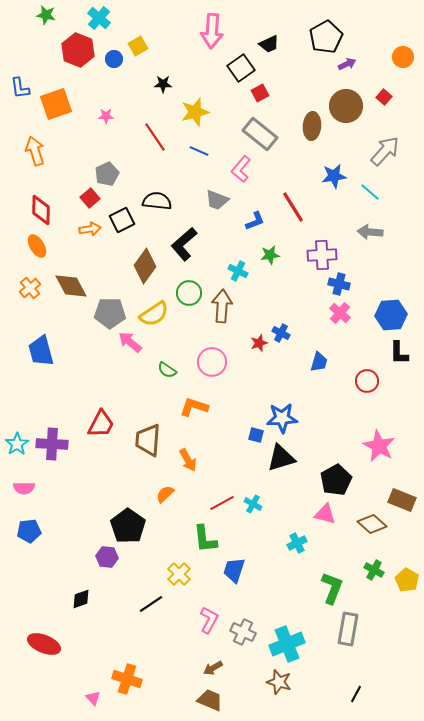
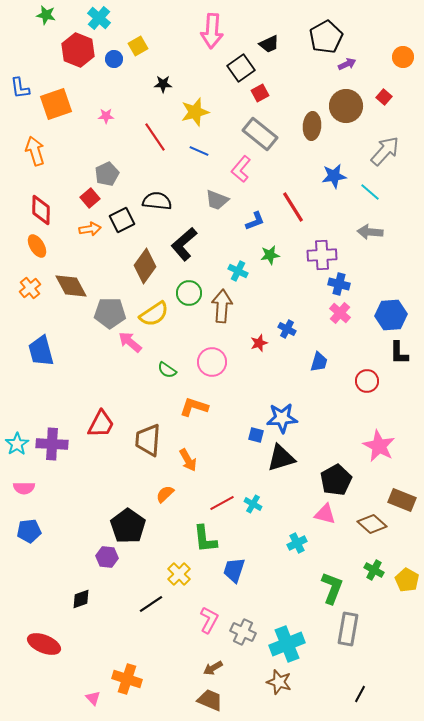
blue cross at (281, 333): moved 6 px right, 4 px up
black line at (356, 694): moved 4 px right
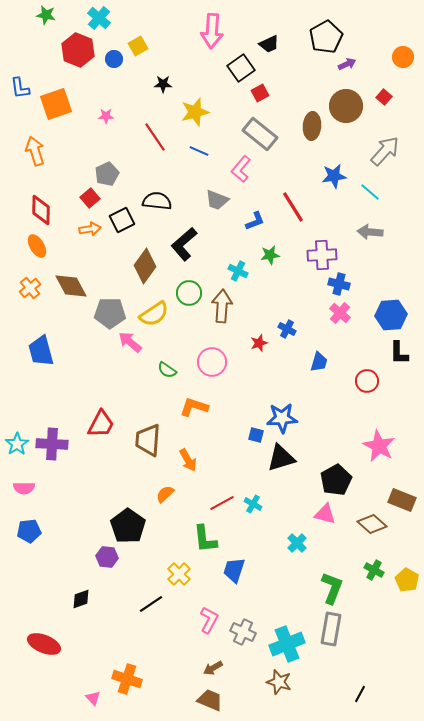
cyan cross at (297, 543): rotated 18 degrees counterclockwise
gray rectangle at (348, 629): moved 17 px left
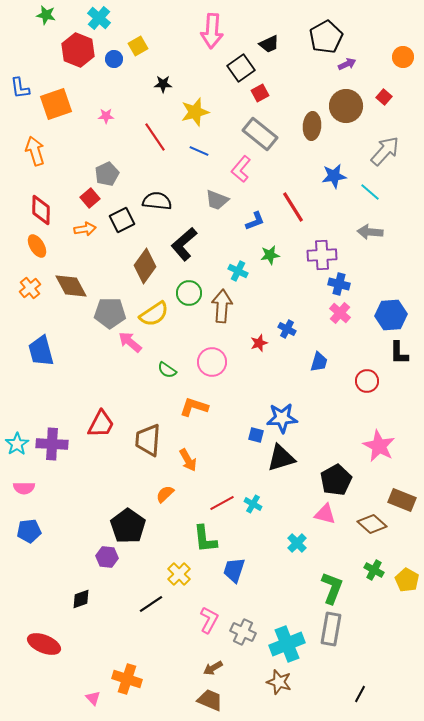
orange arrow at (90, 229): moved 5 px left
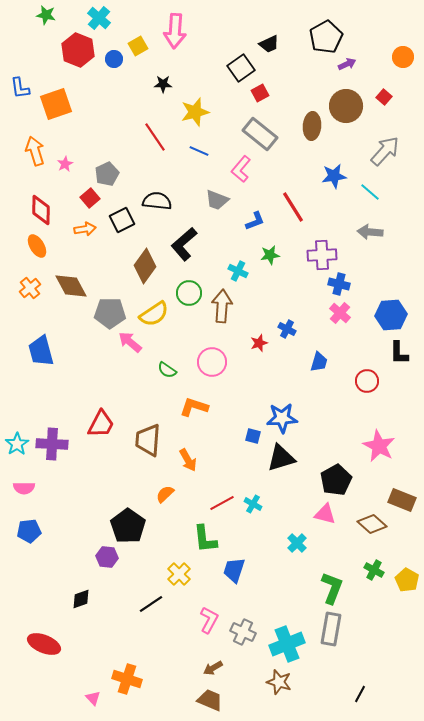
pink arrow at (212, 31): moved 37 px left
pink star at (106, 116): moved 41 px left, 48 px down; rotated 28 degrees counterclockwise
blue square at (256, 435): moved 3 px left, 1 px down
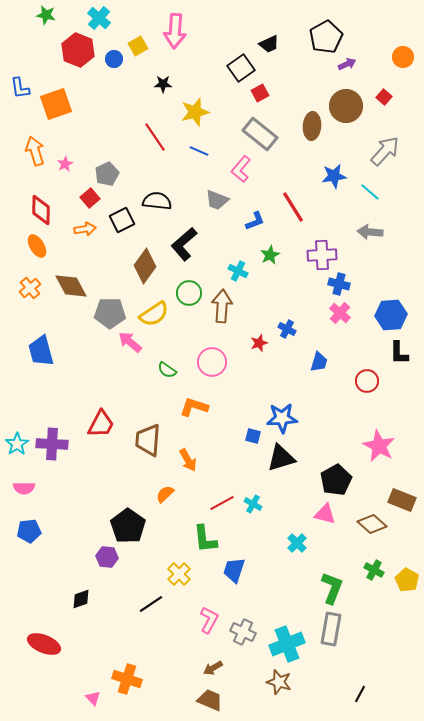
green star at (270, 255): rotated 18 degrees counterclockwise
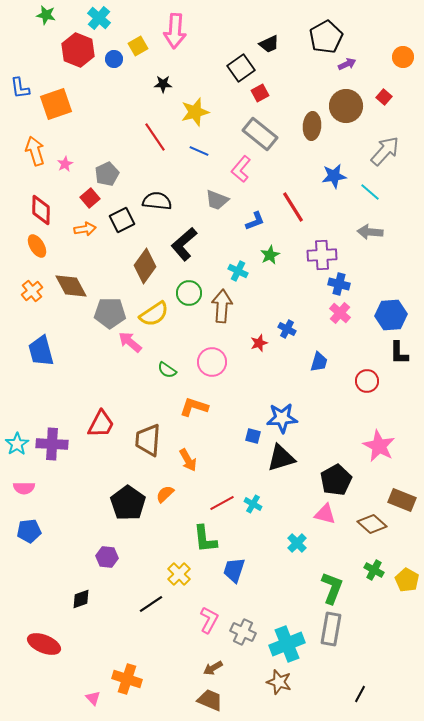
orange cross at (30, 288): moved 2 px right, 3 px down
black pentagon at (128, 526): moved 23 px up
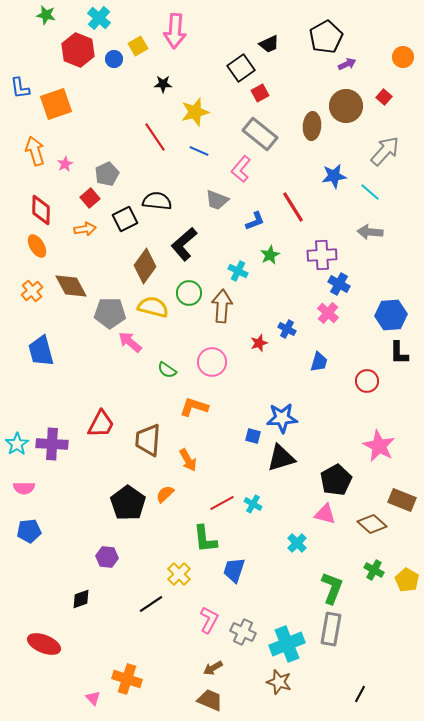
black square at (122, 220): moved 3 px right, 1 px up
blue cross at (339, 284): rotated 15 degrees clockwise
pink cross at (340, 313): moved 12 px left
yellow semicircle at (154, 314): moved 1 px left, 7 px up; rotated 132 degrees counterclockwise
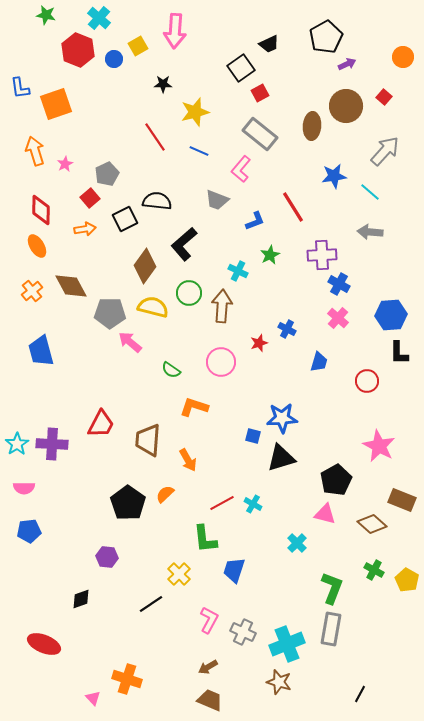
pink cross at (328, 313): moved 10 px right, 5 px down
pink circle at (212, 362): moved 9 px right
green semicircle at (167, 370): moved 4 px right
brown arrow at (213, 668): moved 5 px left, 1 px up
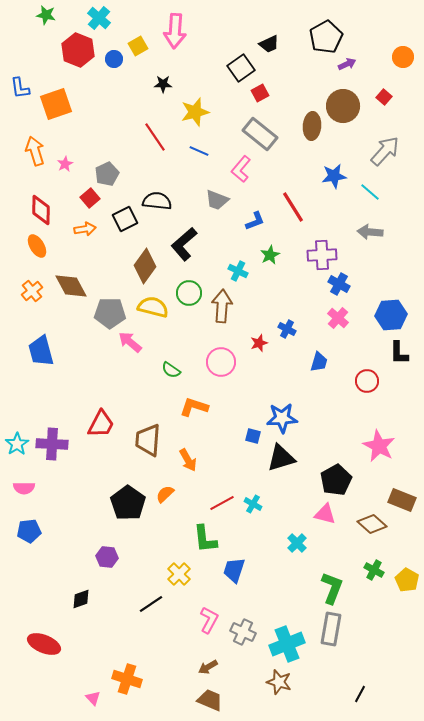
brown circle at (346, 106): moved 3 px left
